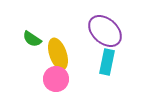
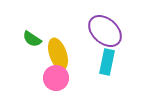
pink circle: moved 1 px up
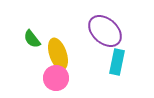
green semicircle: rotated 18 degrees clockwise
cyan rectangle: moved 10 px right
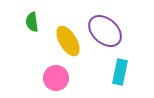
green semicircle: moved 17 px up; rotated 30 degrees clockwise
yellow ellipse: moved 10 px right, 13 px up; rotated 12 degrees counterclockwise
cyan rectangle: moved 3 px right, 10 px down
